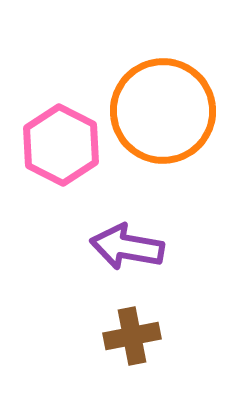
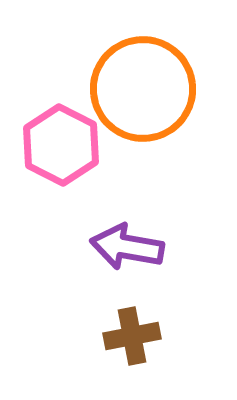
orange circle: moved 20 px left, 22 px up
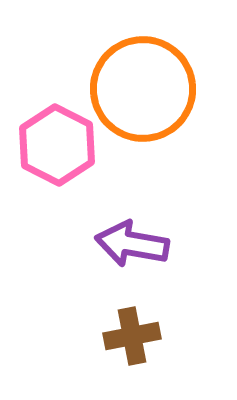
pink hexagon: moved 4 px left
purple arrow: moved 5 px right, 3 px up
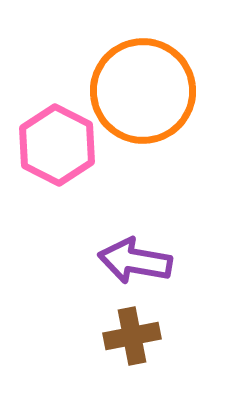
orange circle: moved 2 px down
purple arrow: moved 3 px right, 17 px down
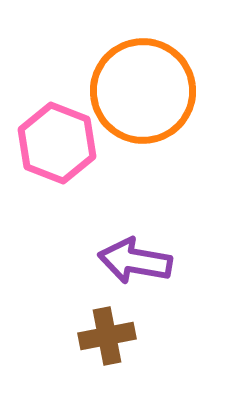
pink hexagon: moved 2 px up; rotated 6 degrees counterclockwise
brown cross: moved 25 px left
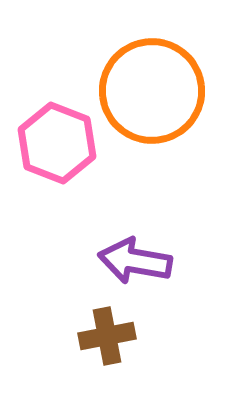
orange circle: moved 9 px right
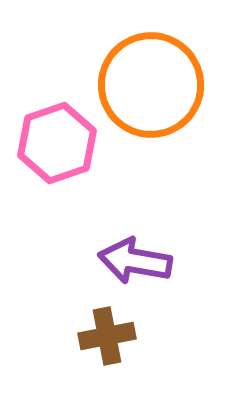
orange circle: moved 1 px left, 6 px up
pink hexagon: rotated 20 degrees clockwise
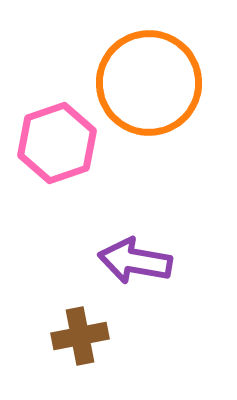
orange circle: moved 2 px left, 2 px up
brown cross: moved 27 px left
